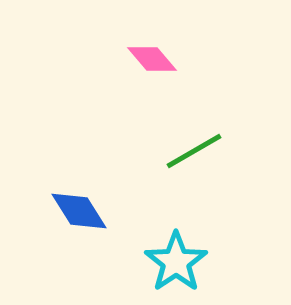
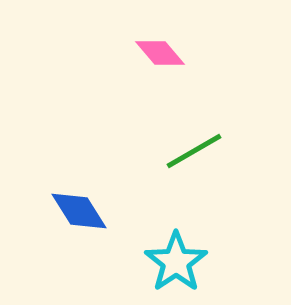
pink diamond: moved 8 px right, 6 px up
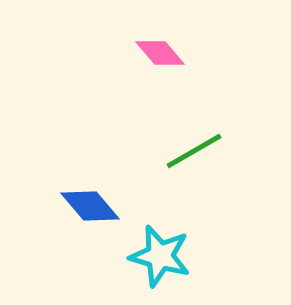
blue diamond: moved 11 px right, 5 px up; rotated 8 degrees counterclockwise
cyan star: moved 16 px left, 6 px up; rotated 22 degrees counterclockwise
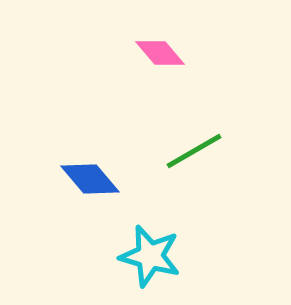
blue diamond: moved 27 px up
cyan star: moved 10 px left
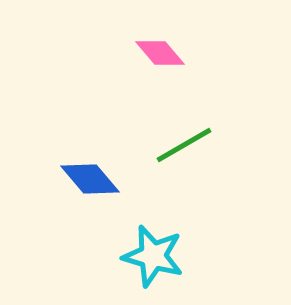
green line: moved 10 px left, 6 px up
cyan star: moved 3 px right
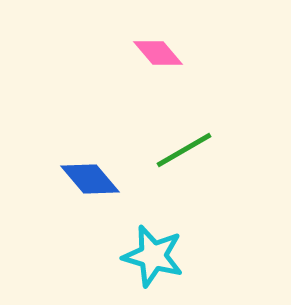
pink diamond: moved 2 px left
green line: moved 5 px down
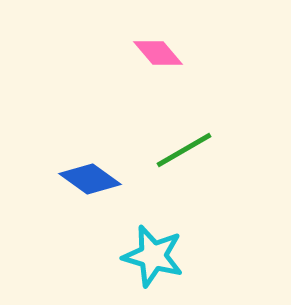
blue diamond: rotated 14 degrees counterclockwise
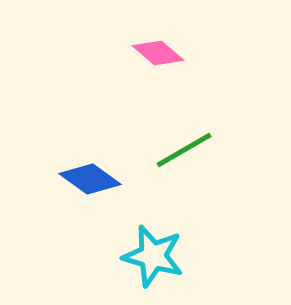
pink diamond: rotated 9 degrees counterclockwise
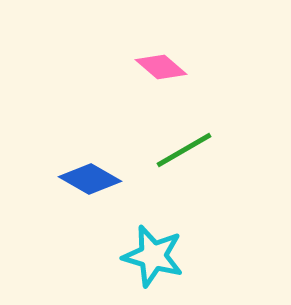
pink diamond: moved 3 px right, 14 px down
blue diamond: rotated 6 degrees counterclockwise
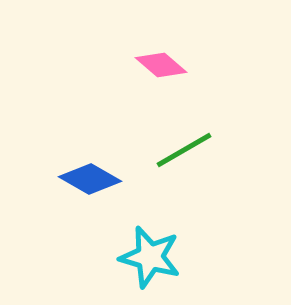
pink diamond: moved 2 px up
cyan star: moved 3 px left, 1 px down
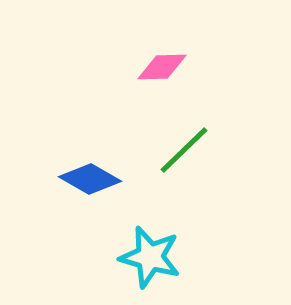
pink diamond: moved 1 px right, 2 px down; rotated 42 degrees counterclockwise
green line: rotated 14 degrees counterclockwise
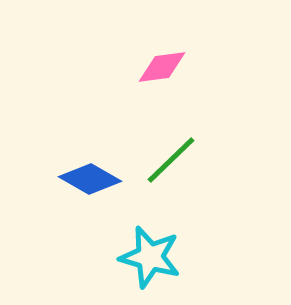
pink diamond: rotated 6 degrees counterclockwise
green line: moved 13 px left, 10 px down
